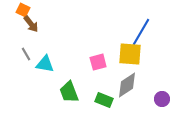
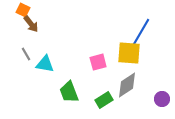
yellow square: moved 1 px left, 1 px up
green rectangle: rotated 54 degrees counterclockwise
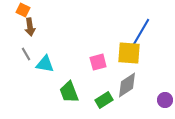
brown arrow: moved 1 px left, 3 px down; rotated 30 degrees clockwise
purple circle: moved 3 px right, 1 px down
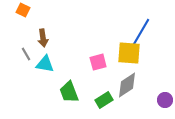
brown arrow: moved 13 px right, 11 px down
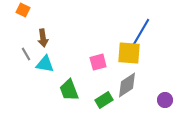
green trapezoid: moved 2 px up
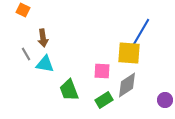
pink square: moved 4 px right, 9 px down; rotated 18 degrees clockwise
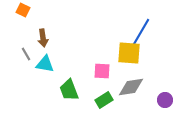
gray diamond: moved 4 px right, 2 px down; rotated 24 degrees clockwise
